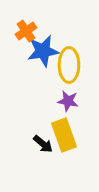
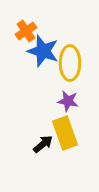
blue star: rotated 28 degrees clockwise
yellow ellipse: moved 1 px right, 2 px up
yellow rectangle: moved 1 px right, 2 px up
black arrow: rotated 80 degrees counterclockwise
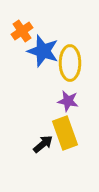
orange cross: moved 4 px left
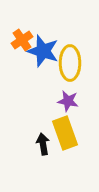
orange cross: moved 9 px down
black arrow: rotated 60 degrees counterclockwise
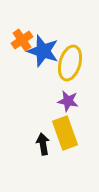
yellow ellipse: rotated 16 degrees clockwise
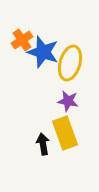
blue star: moved 1 px down
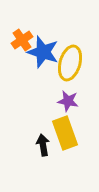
black arrow: moved 1 px down
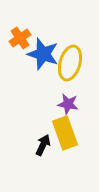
orange cross: moved 2 px left, 2 px up
blue star: moved 2 px down
purple star: moved 3 px down
black arrow: rotated 35 degrees clockwise
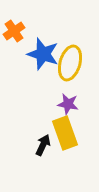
orange cross: moved 6 px left, 7 px up
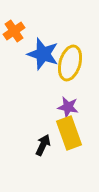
purple star: moved 3 px down
yellow rectangle: moved 4 px right
